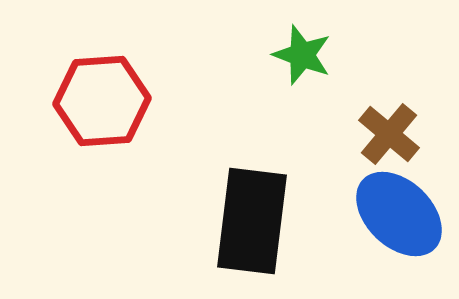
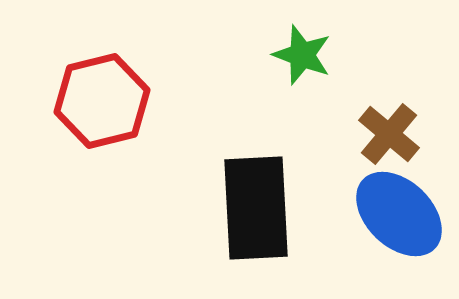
red hexagon: rotated 10 degrees counterclockwise
black rectangle: moved 4 px right, 13 px up; rotated 10 degrees counterclockwise
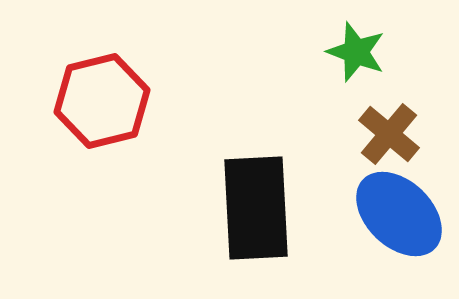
green star: moved 54 px right, 3 px up
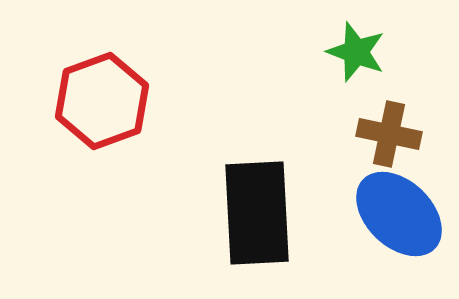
red hexagon: rotated 6 degrees counterclockwise
brown cross: rotated 28 degrees counterclockwise
black rectangle: moved 1 px right, 5 px down
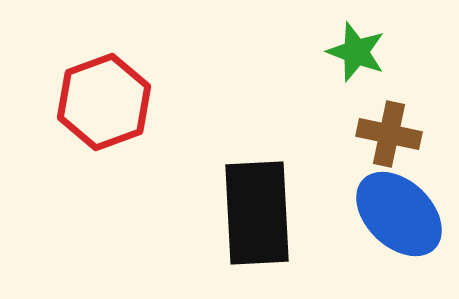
red hexagon: moved 2 px right, 1 px down
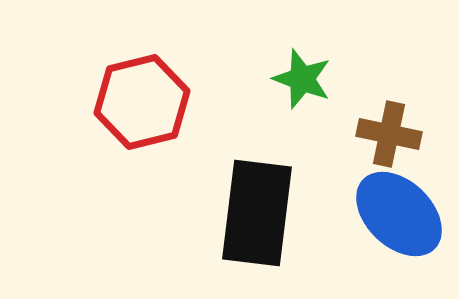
green star: moved 54 px left, 27 px down
red hexagon: moved 38 px right; rotated 6 degrees clockwise
black rectangle: rotated 10 degrees clockwise
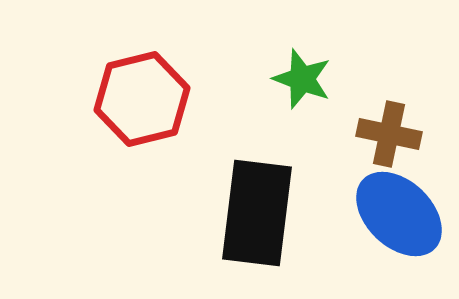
red hexagon: moved 3 px up
